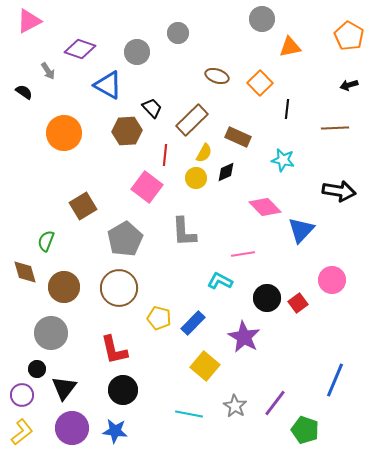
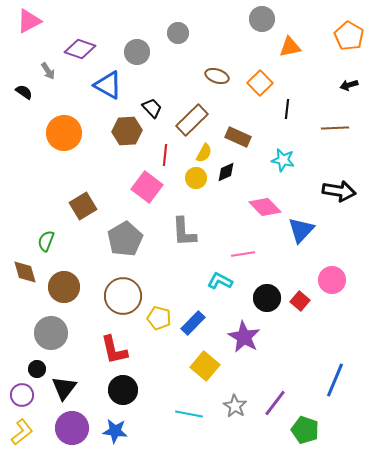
brown circle at (119, 288): moved 4 px right, 8 px down
red square at (298, 303): moved 2 px right, 2 px up; rotated 12 degrees counterclockwise
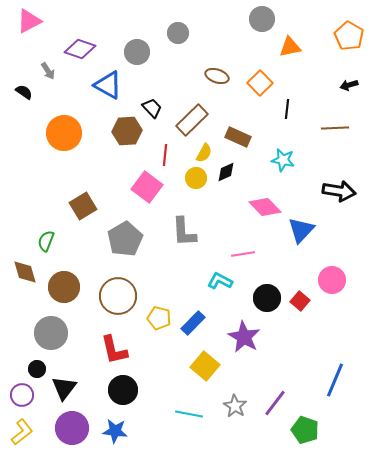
brown circle at (123, 296): moved 5 px left
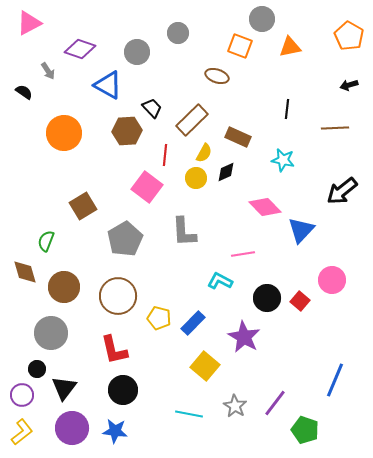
pink triangle at (29, 21): moved 2 px down
orange square at (260, 83): moved 20 px left, 37 px up; rotated 25 degrees counterclockwise
black arrow at (339, 191): moved 3 px right; rotated 132 degrees clockwise
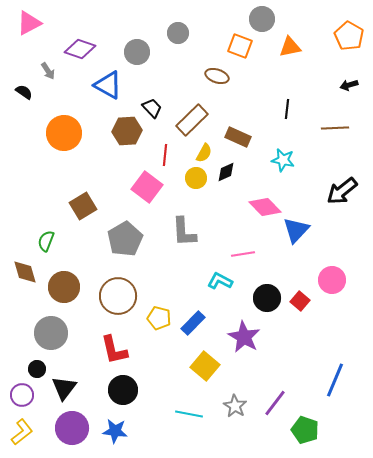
blue triangle at (301, 230): moved 5 px left
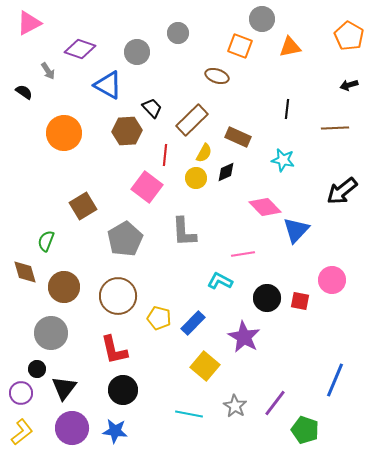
red square at (300, 301): rotated 30 degrees counterclockwise
purple circle at (22, 395): moved 1 px left, 2 px up
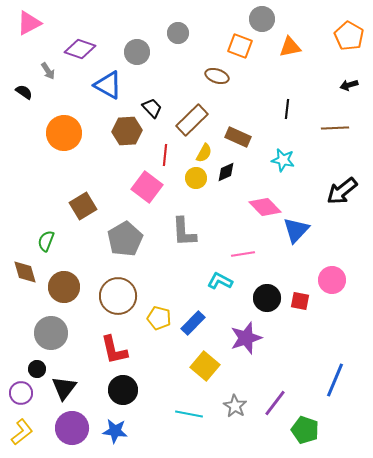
purple star at (244, 337): moved 2 px right, 1 px down; rotated 24 degrees clockwise
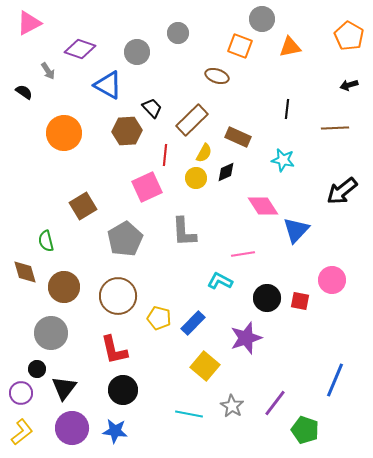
pink square at (147, 187): rotated 28 degrees clockwise
pink diamond at (265, 207): moved 2 px left, 1 px up; rotated 12 degrees clockwise
green semicircle at (46, 241): rotated 35 degrees counterclockwise
gray star at (235, 406): moved 3 px left
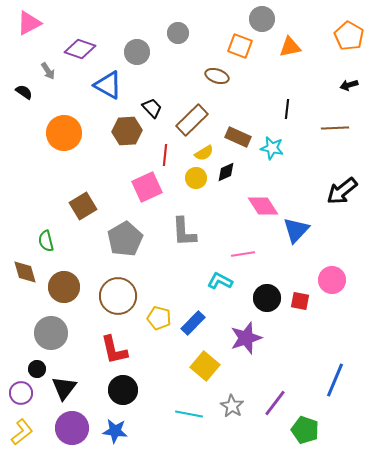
yellow semicircle at (204, 153): rotated 30 degrees clockwise
cyan star at (283, 160): moved 11 px left, 12 px up
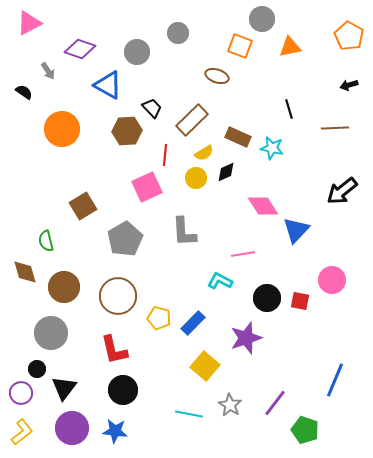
black line at (287, 109): moved 2 px right; rotated 24 degrees counterclockwise
orange circle at (64, 133): moved 2 px left, 4 px up
gray star at (232, 406): moved 2 px left, 1 px up
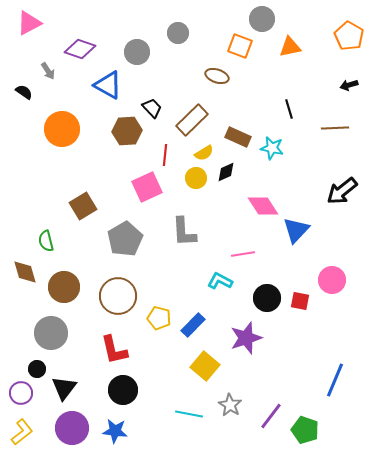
blue rectangle at (193, 323): moved 2 px down
purple line at (275, 403): moved 4 px left, 13 px down
